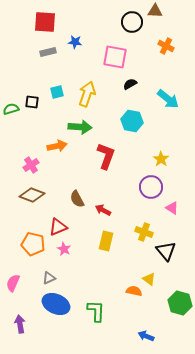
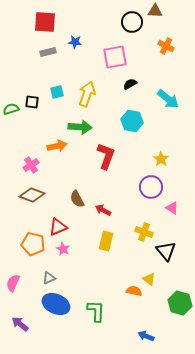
pink square: rotated 20 degrees counterclockwise
pink star: moved 1 px left
purple arrow: rotated 42 degrees counterclockwise
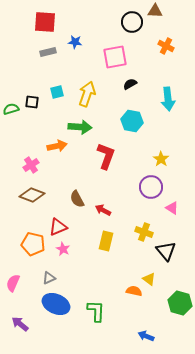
cyan arrow: rotated 45 degrees clockwise
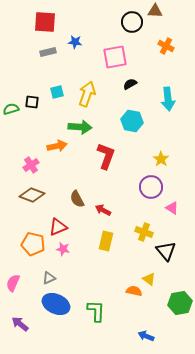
pink star: rotated 16 degrees counterclockwise
green hexagon: rotated 25 degrees counterclockwise
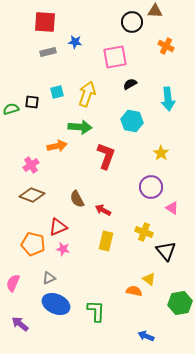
yellow star: moved 6 px up
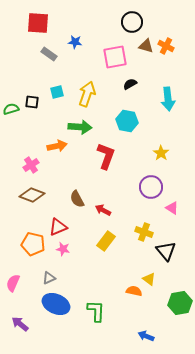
brown triangle: moved 9 px left, 35 px down; rotated 14 degrees clockwise
red square: moved 7 px left, 1 px down
gray rectangle: moved 1 px right, 2 px down; rotated 49 degrees clockwise
cyan hexagon: moved 5 px left
yellow rectangle: rotated 24 degrees clockwise
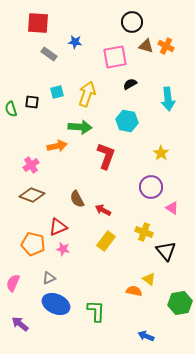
green semicircle: rotated 91 degrees counterclockwise
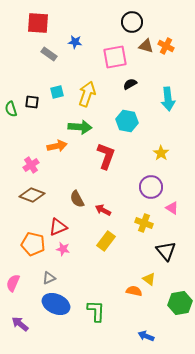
yellow cross: moved 9 px up
